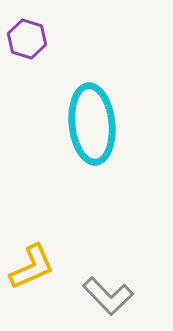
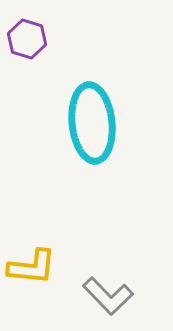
cyan ellipse: moved 1 px up
yellow L-shape: rotated 30 degrees clockwise
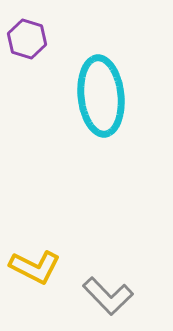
cyan ellipse: moved 9 px right, 27 px up
yellow L-shape: moved 3 px right; rotated 21 degrees clockwise
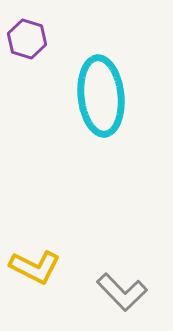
gray L-shape: moved 14 px right, 4 px up
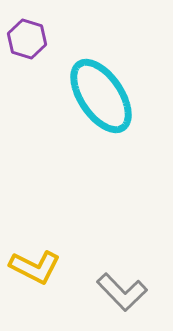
cyan ellipse: rotated 28 degrees counterclockwise
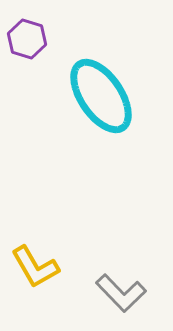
yellow L-shape: rotated 33 degrees clockwise
gray L-shape: moved 1 px left, 1 px down
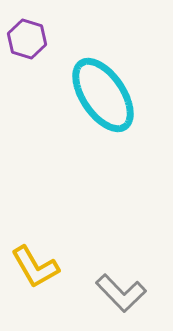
cyan ellipse: moved 2 px right, 1 px up
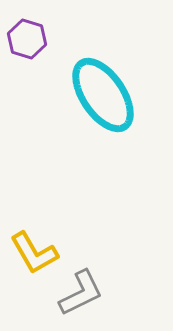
yellow L-shape: moved 1 px left, 14 px up
gray L-shape: moved 40 px left; rotated 72 degrees counterclockwise
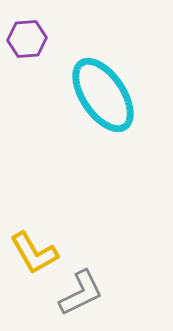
purple hexagon: rotated 21 degrees counterclockwise
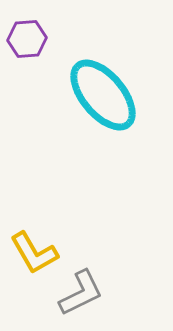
cyan ellipse: rotated 6 degrees counterclockwise
